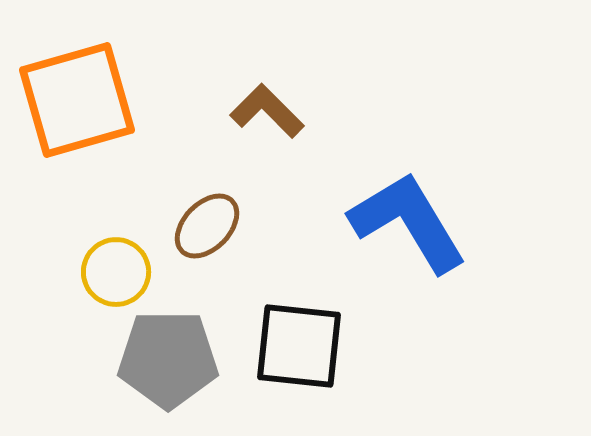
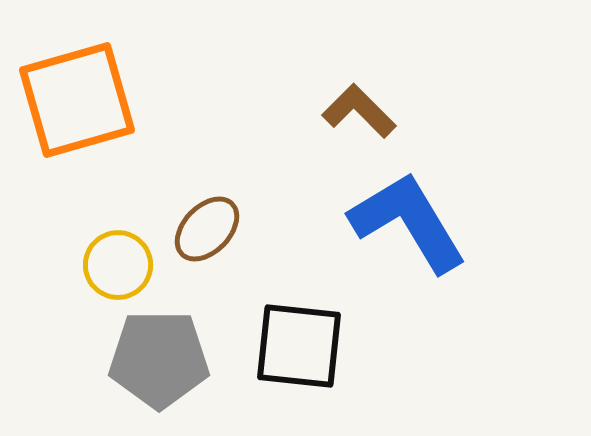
brown L-shape: moved 92 px right
brown ellipse: moved 3 px down
yellow circle: moved 2 px right, 7 px up
gray pentagon: moved 9 px left
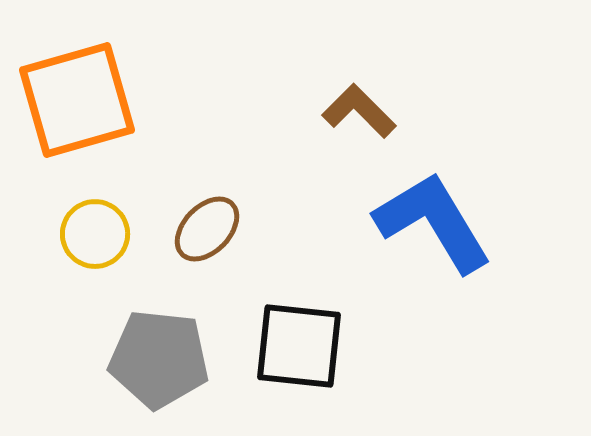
blue L-shape: moved 25 px right
yellow circle: moved 23 px left, 31 px up
gray pentagon: rotated 6 degrees clockwise
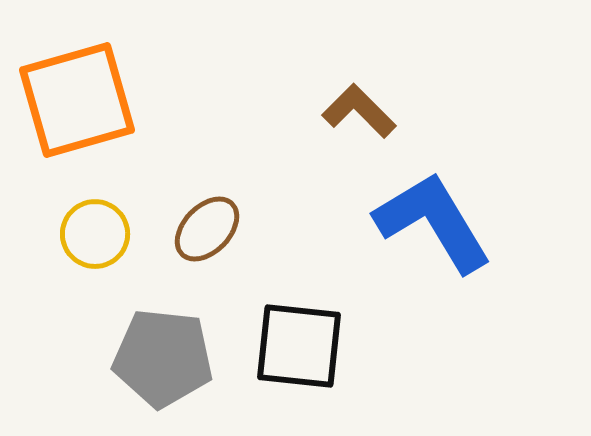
gray pentagon: moved 4 px right, 1 px up
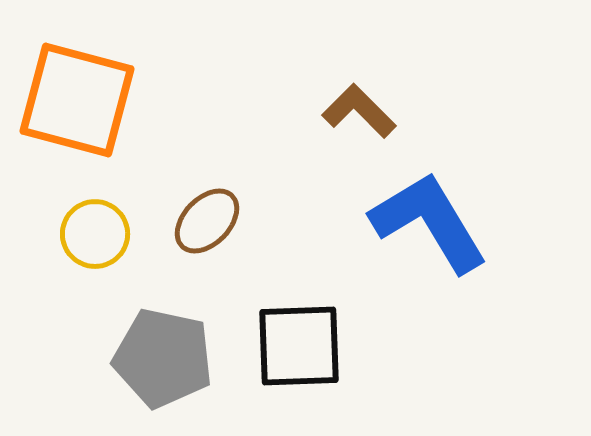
orange square: rotated 31 degrees clockwise
blue L-shape: moved 4 px left
brown ellipse: moved 8 px up
black square: rotated 8 degrees counterclockwise
gray pentagon: rotated 6 degrees clockwise
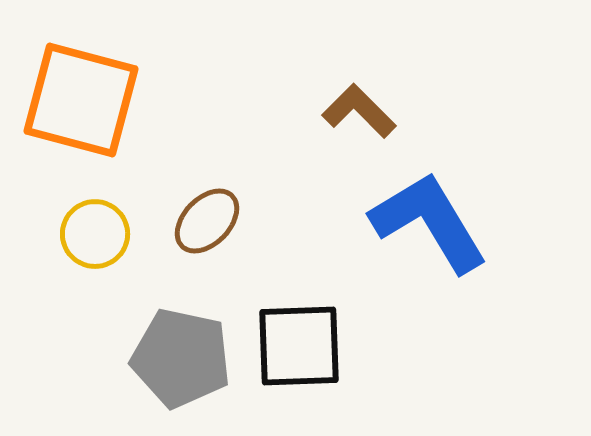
orange square: moved 4 px right
gray pentagon: moved 18 px right
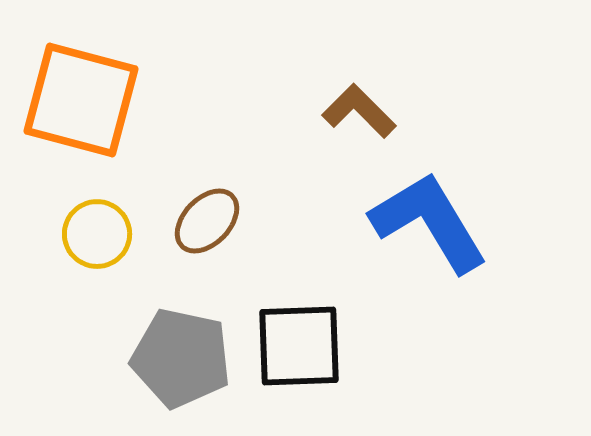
yellow circle: moved 2 px right
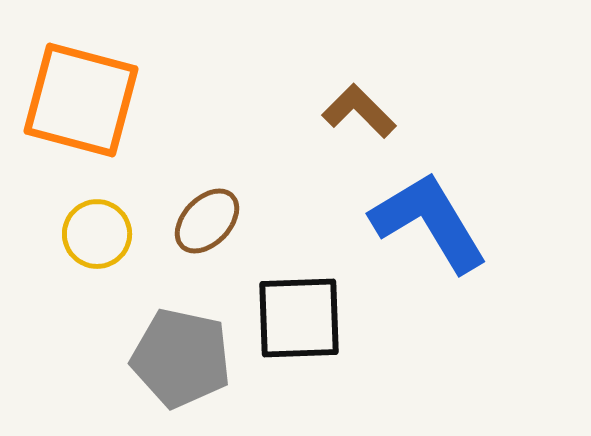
black square: moved 28 px up
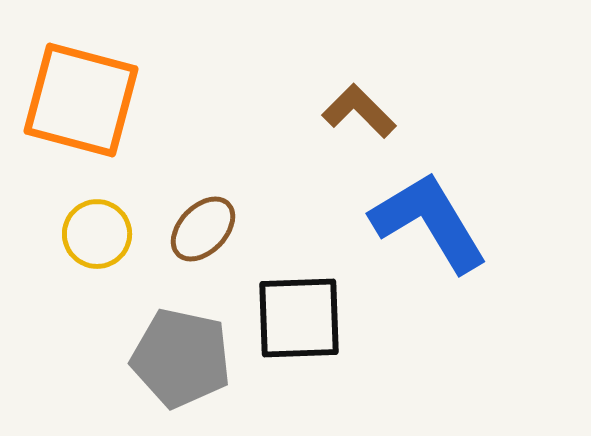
brown ellipse: moved 4 px left, 8 px down
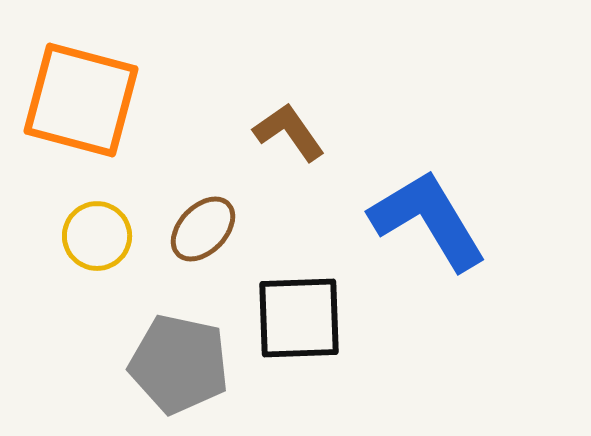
brown L-shape: moved 70 px left, 21 px down; rotated 10 degrees clockwise
blue L-shape: moved 1 px left, 2 px up
yellow circle: moved 2 px down
gray pentagon: moved 2 px left, 6 px down
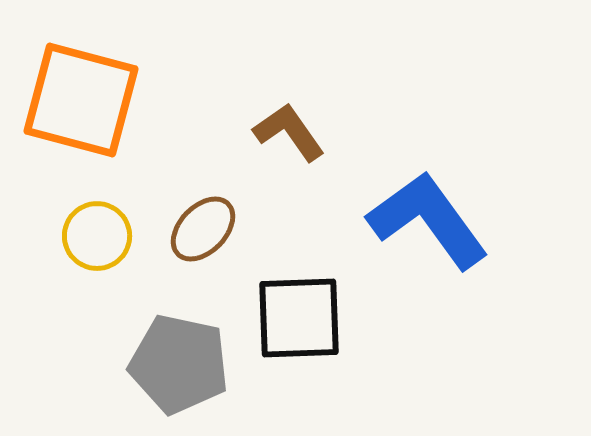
blue L-shape: rotated 5 degrees counterclockwise
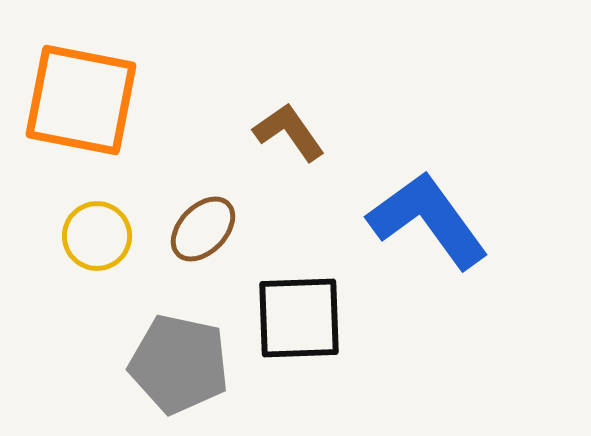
orange square: rotated 4 degrees counterclockwise
